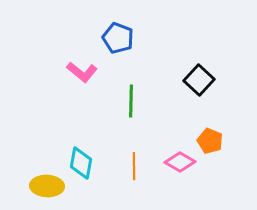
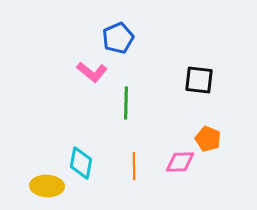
blue pentagon: rotated 28 degrees clockwise
pink L-shape: moved 10 px right
black square: rotated 36 degrees counterclockwise
green line: moved 5 px left, 2 px down
orange pentagon: moved 2 px left, 2 px up
pink diamond: rotated 32 degrees counterclockwise
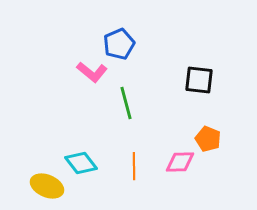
blue pentagon: moved 1 px right, 6 px down
green line: rotated 16 degrees counterclockwise
cyan diamond: rotated 48 degrees counterclockwise
yellow ellipse: rotated 20 degrees clockwise
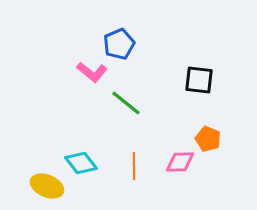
green line: rotated 36 degrees counterclockwise
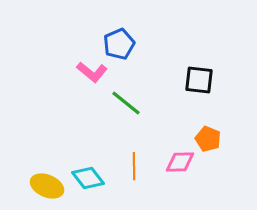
cyan diamond: moved 7 px right, 15 px down
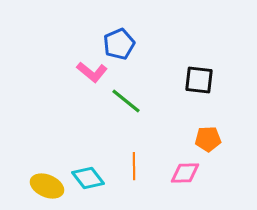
green line: moved 2 px up
orange pentagon: rotated 25 degrees counterclockwise
pink diamond: moved 5 px right, 11 px down
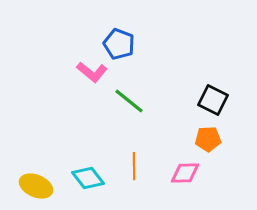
blue pentagon: rotated 28 degrees counterclockwise
black square: moved 14 px right, 20 px down; rotated 20 degrees clockwise
green line: moved 3 px right
yellow ellipse: moved 11 px left
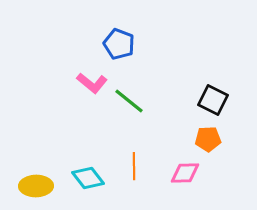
pink L-shape: moved 11 px down
yellow ellipse: rotated 24 degrees counterclockwise
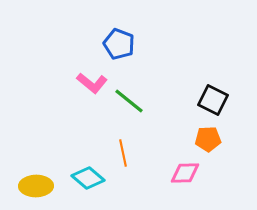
orange line: moved 11 px left, 13 px up; rotated 12 degrees counterclockwise
cyan diamond: rotated 12 degrees counterclockwise
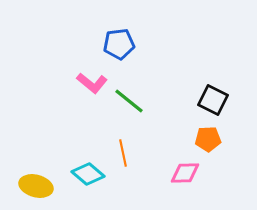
blue pentagon: rotated 28 degrees counterclockwise
cyan diamond: moved 4 px up
yellow ellipse: rotated 16 degrees clockwise
